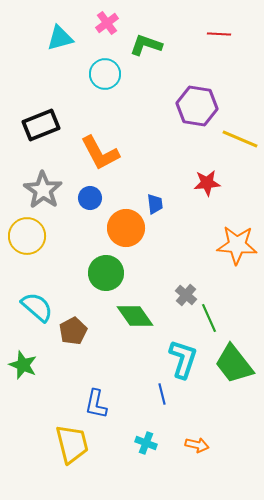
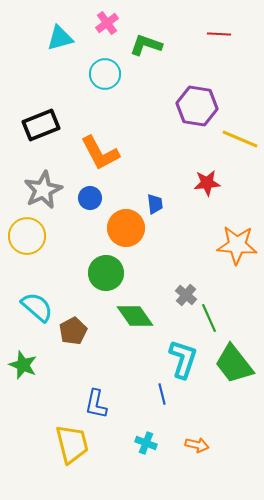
gray star: rotated 12 degrees clockwise
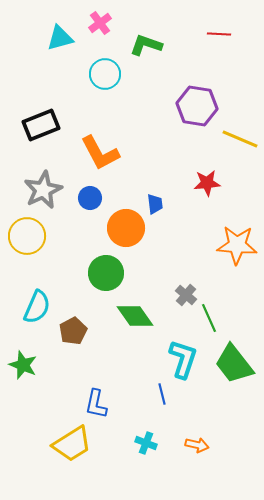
pink cross: moved 7 px left
cyan semicircle: rotated 72 degrees clockwise
yellow trapezoid: rotated 72 degrees clockwise
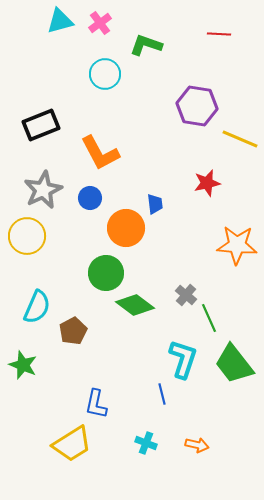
cyan triangle: moved 17 px up
red star: rotated 8 degrees counterclockwise
green diamond: moved 11 px up; rotated 18 degrees counterclockwise
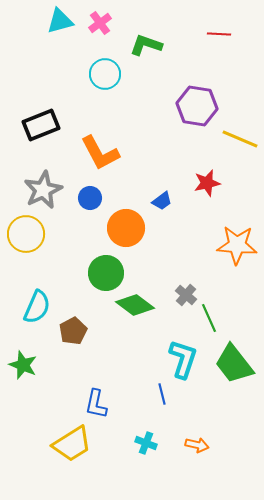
blue trapezoid: moved 7 px right, 3 px up; rotated 60 degrees clockwise
yellow circle: moved 1 px left, 2 px up
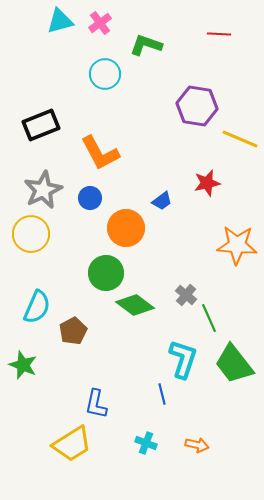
yellow circle: moved 5 px right
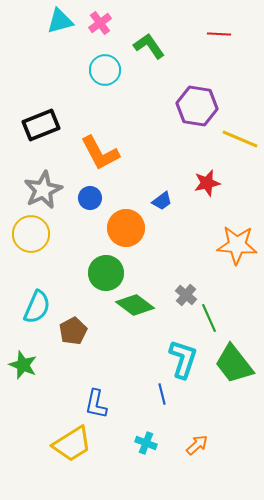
green L-shape: moved 3 px right, 1 px down; rotated 36 degrees clockwise
cyan circle: moved 4 px up
orange arrow: rotated 55 degrees counterclockwise
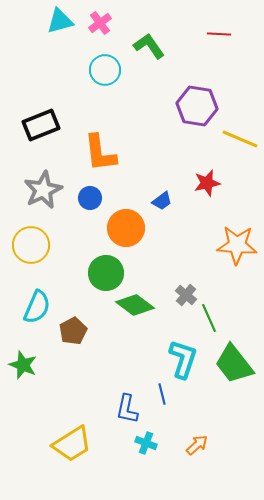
orange L-shape: rotated 21 degrees clockwise
yellow circle: moved 11 px down
blue L-shape: moved 31 px right, 5 px down
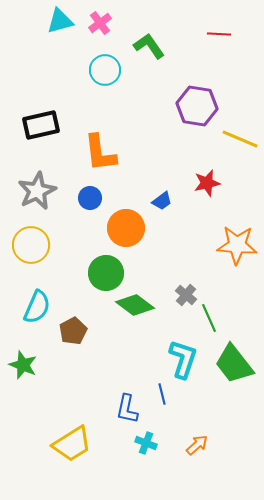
black rectangle: rotated 9 degrees clockwise
gray star: moved 6 px left, 1 px down
